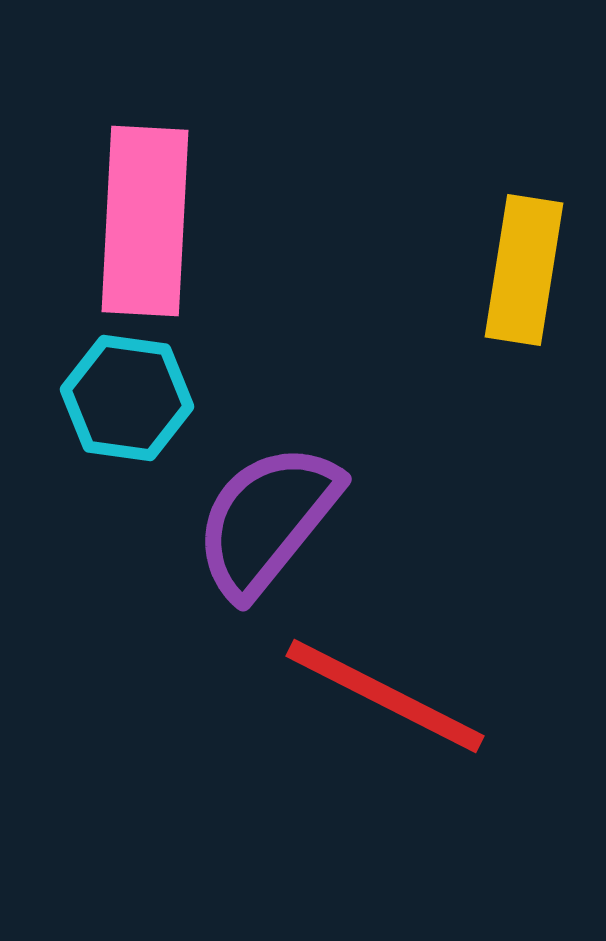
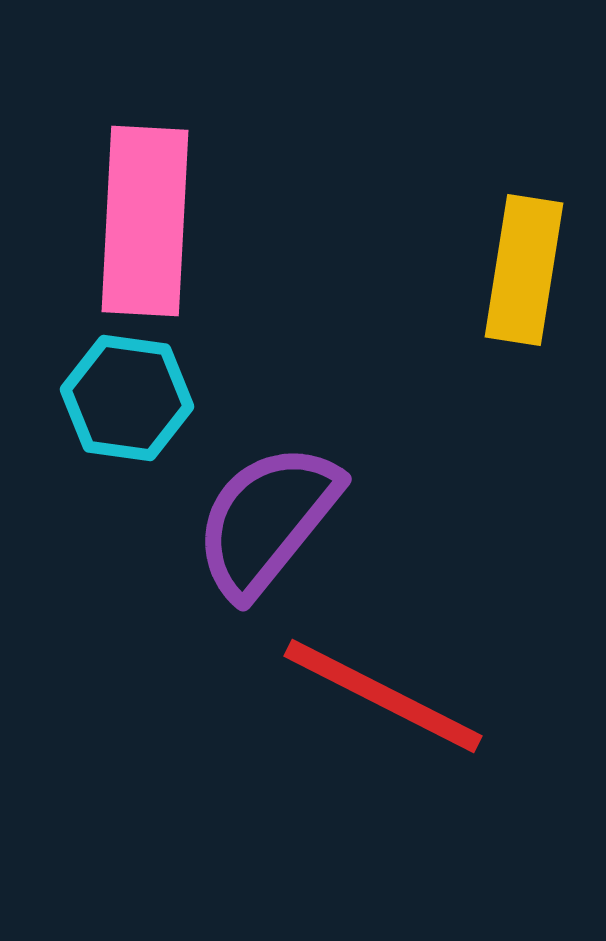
red line: moved 2 px left
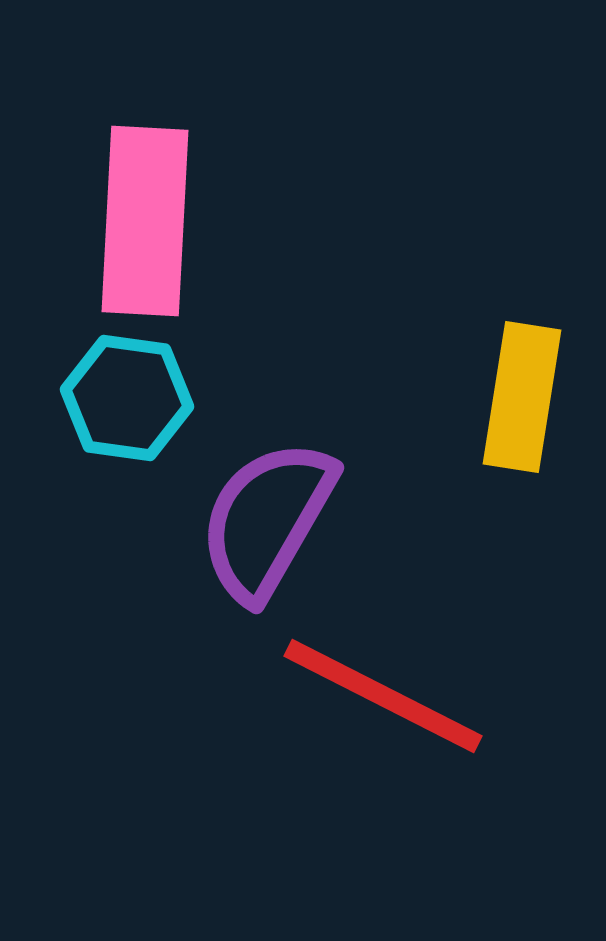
yellow rectangle: moved 2 px left, 127 px down
purple semicircle: rotated 9 degrees counterclockwise
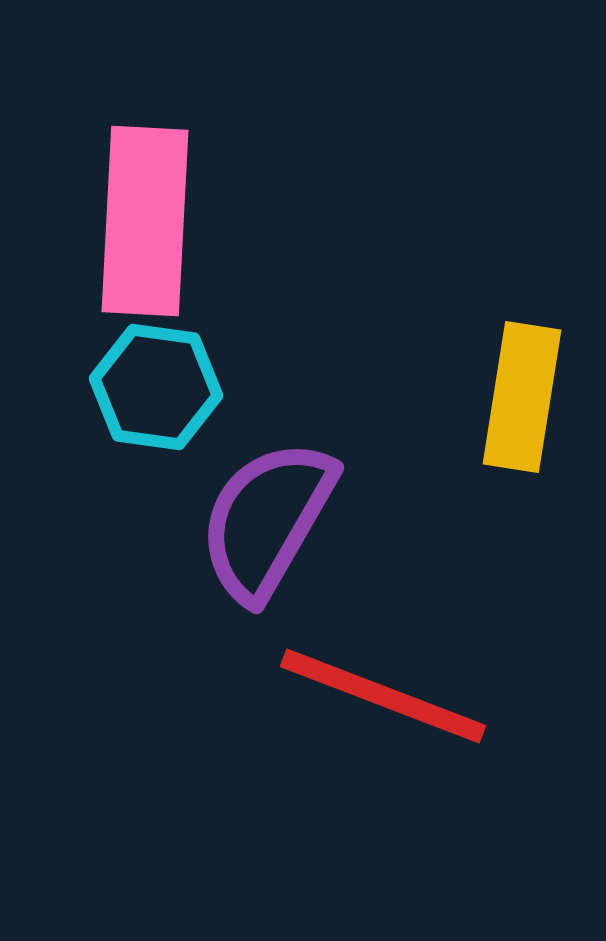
cyan hexagon: moved 29 px right, 11 px up
red line: rotated 6 degrees counterclockwise
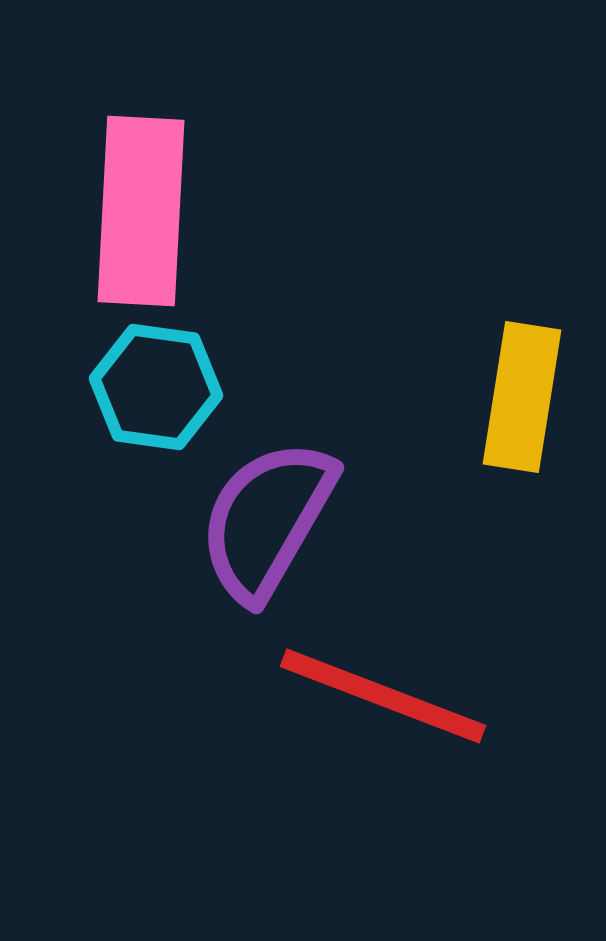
pink rectangle: moved 4 px left, 10 px up
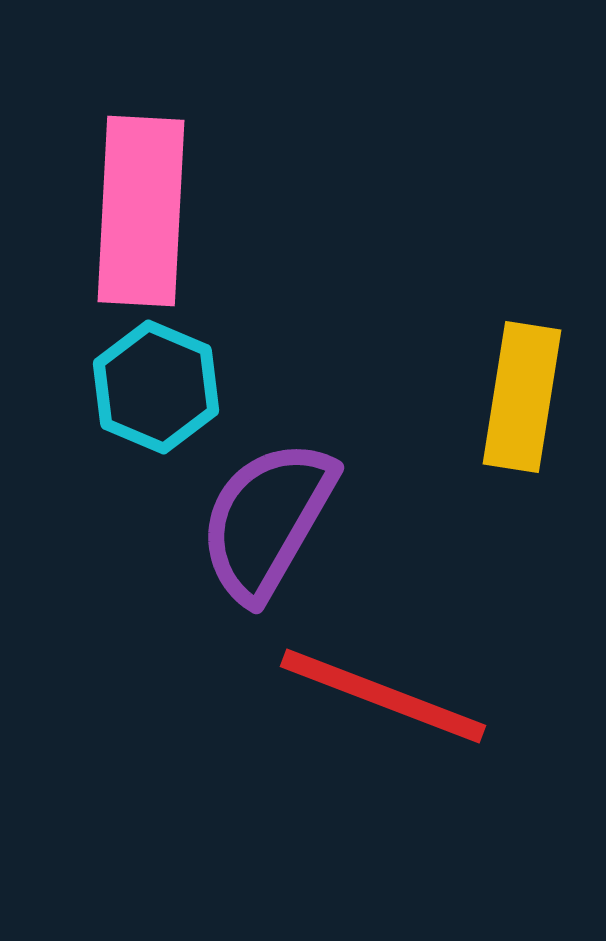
cyan hexagon: rotated 15 degrees clockwise
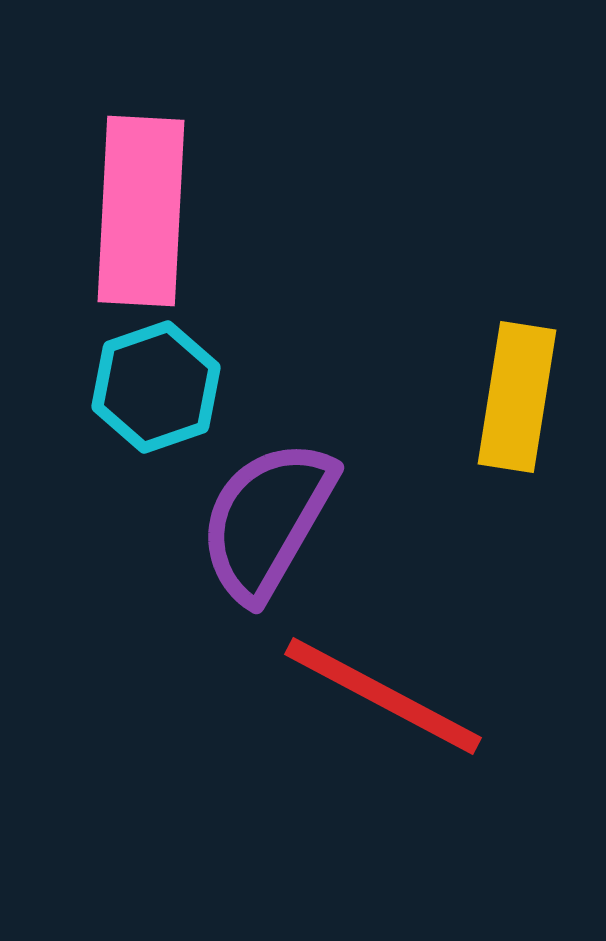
cyan hexagon: rotated 18 degrees clockwise
yellow rectangle: moved 5 px left
red line: rotated 7 degrees clockwise
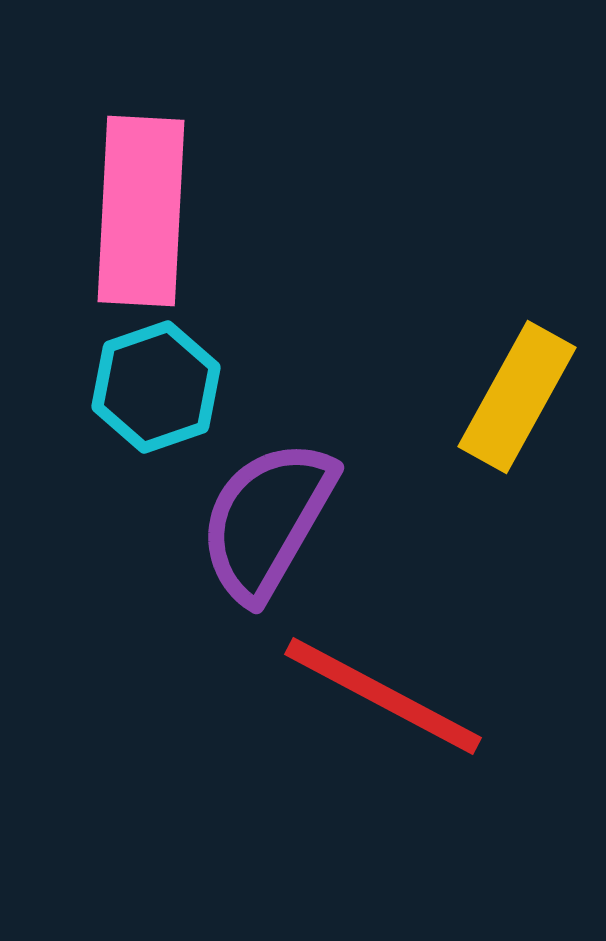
yellow rectangle: rotated 20 degrees clockwise
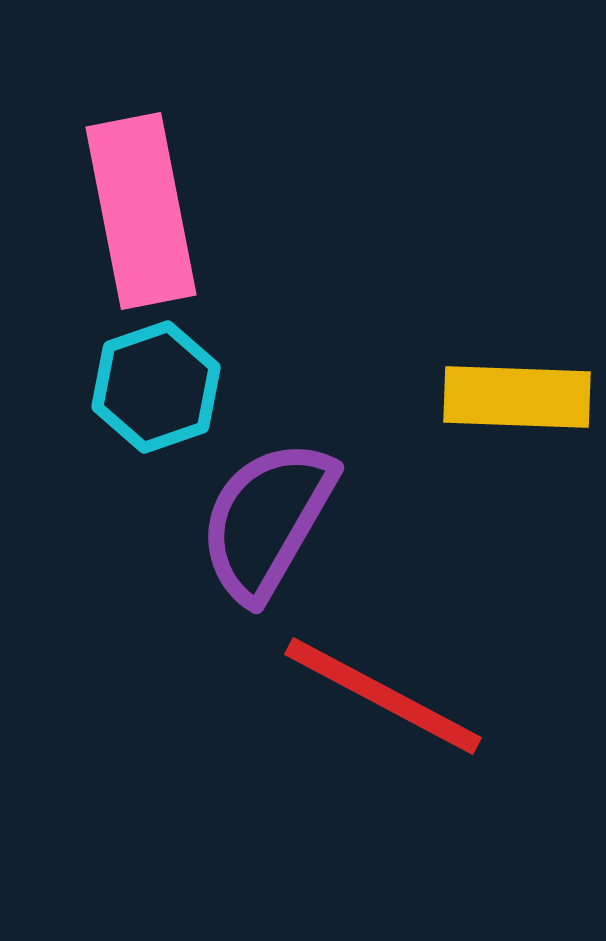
pink rectangle: rotated 14 degrees counterclockwise
yellow rectangle: rotated 63 degrees clockwise
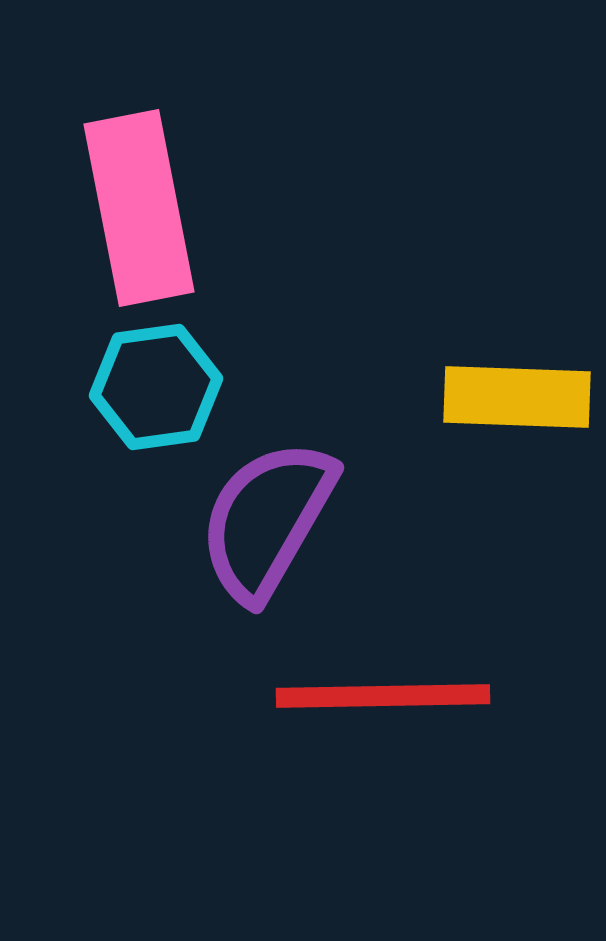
pink rectangle: moved 2 px left, 3 px up
cyan hexagon: rotated 11 degrees clockwise
red line: rotated 29 degrees counterclockwise
